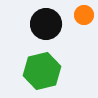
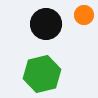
green hexagon: moved 3 px down
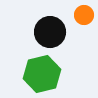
black circle: moved 4 px right, 8 px down
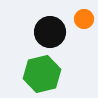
orange circle: moved 4 px down
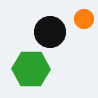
green hexagon: moved 11 px left, 5 px up; rotated 15 degrees clockwise
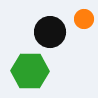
green hexagon: moved 1 px left, 2 px down
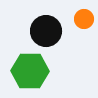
black circle: moved 4 px left, 1 px up
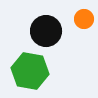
green hexagon: rotated 9 degrees clockwise
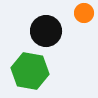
orange circle: moved 6 px up
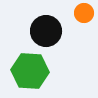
green hexagon: rotated 6 degrees counterclockwise
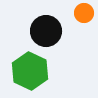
green hexagon: rotated 21 degrees clockwise
